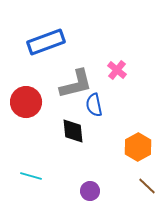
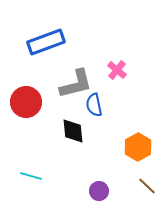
purple circle: moved 9 px right
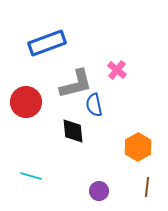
blue rectangle: moved 1 px right, 1 px down
brown line: moved 1 px down; rotated 54 degrees clockwise
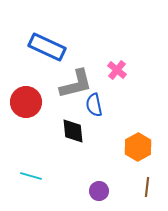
blue rectangle: moved 4 px down; rotated 45 degrees clockwise
